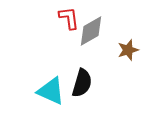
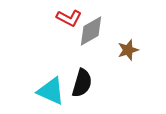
red L-shape: rotated 125 degrees clockwise
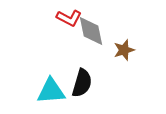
gray diamond: rotated 72 degrees counterclockwise
brown star: moved 4 px left
cyan triangle: rotated 28 degrees counterclockwise
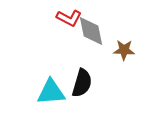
brown star: rotated 20 degrees clockwise
cyan triangle: moved 1 px down
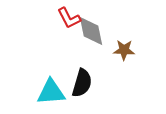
red L-shape: rotated 35 degrees clockwise
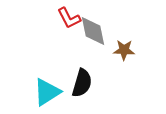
gray diamond: moved 2 px right
cyan triangle: moved 4 px left; rotated 28 degrees counterclockwise
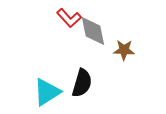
red L-shape: rotated 15 degrees counterclockwise
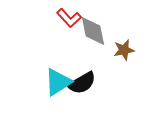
brown star: rotated 15 degrees counterclockwise
black semicircle: rotated 44 degrees clockwise
cyan triangle: moved 11 px right, 10 px up
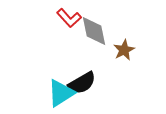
gray diamond: moved 1 px right
brown star: rotated 15 degrees counterclockwise
cyan triangle: moved 3 px right, 11 px down
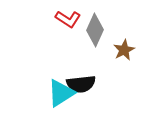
red L-shape: moved 1 px left, 1 px down; rotated 15 degrees counterclockwise
gray diamond: moved 1 px right, 1 px up; rotated 36 degrees clockwise
black semicircle: moved 1 px left, 1 px down; rotated 24 degrees clockwise
